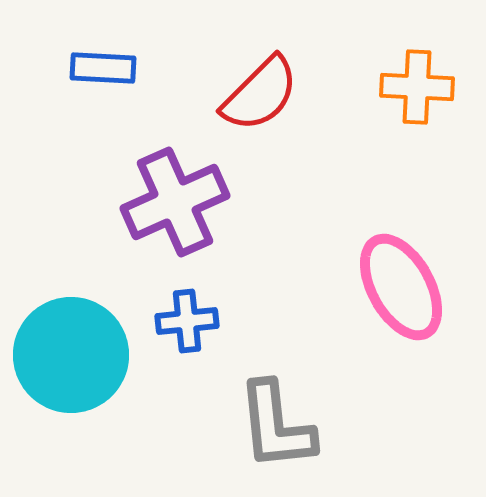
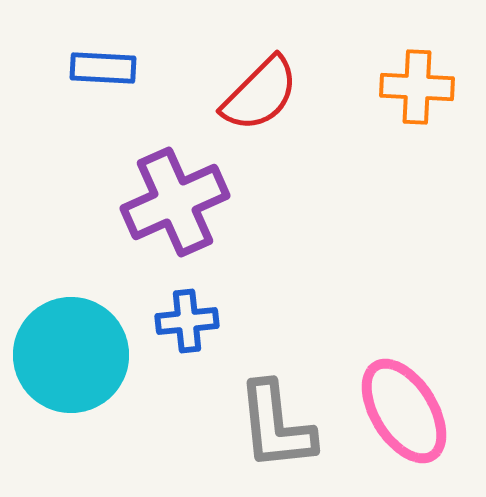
pink ellipse: moved 3 px right, 124 px down; rotated 3 degrees counterclockwise
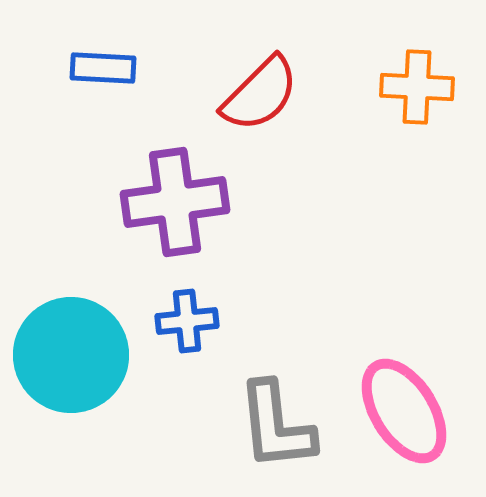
purple cross: rotated 16 degrees clockwise
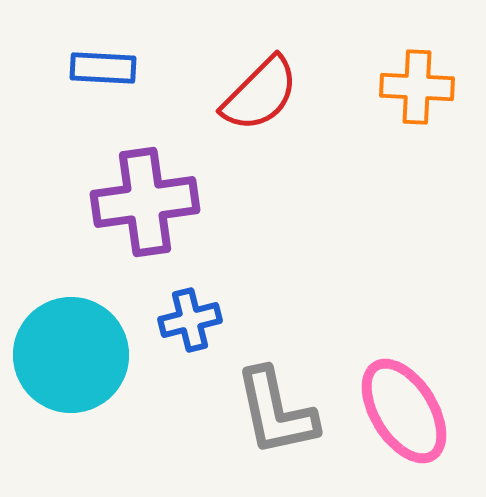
purple cross: moved 30 px left
blue cross: moved 3 px right, 1 px up; rotated 8 degrees counterclockwise
gray L-shape: moved 14 px up; rotated 6 degrees counterclockwise
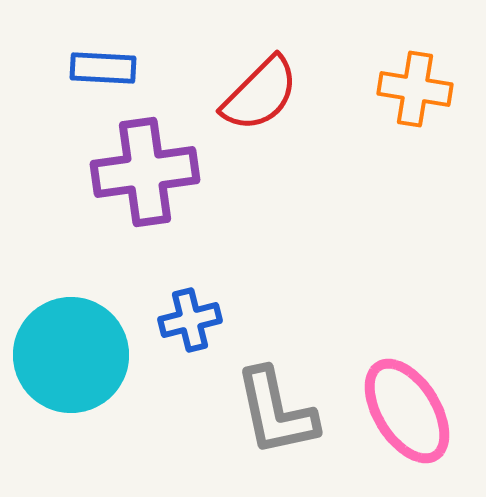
orange cross: moved 2 px left, 2 px down; rotated 6 degrees clockwise
purple cross: moved 30 px up
pink ellipse: moved 3 px right
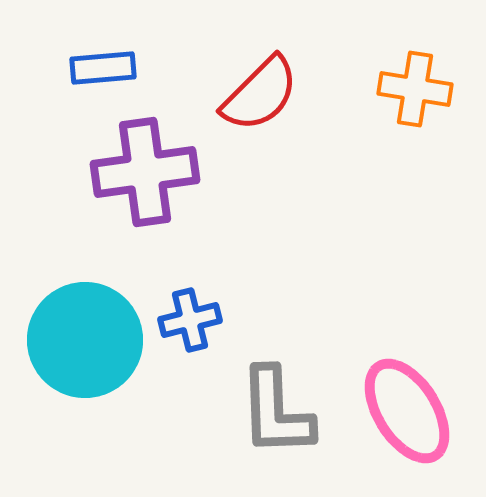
blue rectangle: rotated 8 degrees counterclockwise
cyan circle: moved 14 px right, 15 px up
gray L-shape: rotated 10 degrees clockwise
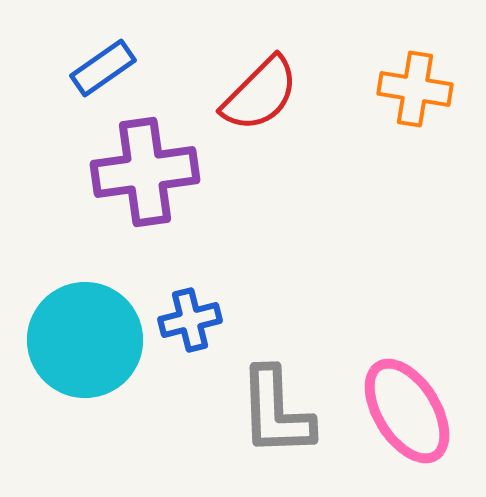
blue rectangle: rotated 30 degrees counterclockwise
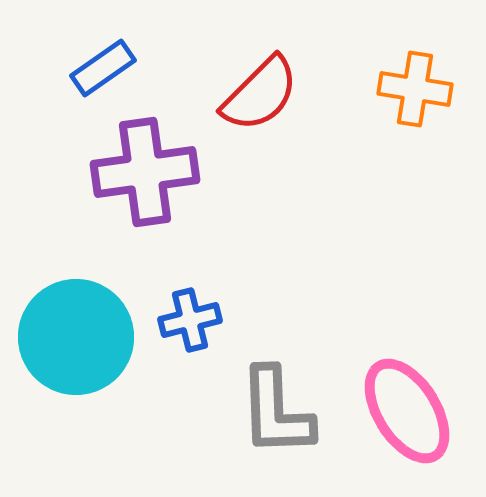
cyan circle: moved 9 px left, 3 px up
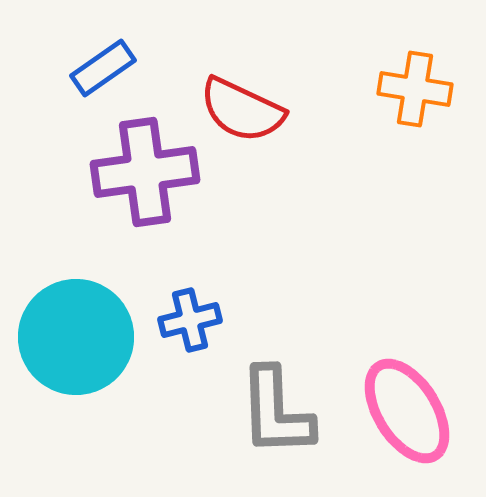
red semicircle: moved 18 px left, 16 px down; rotated 70 degrees clockwise
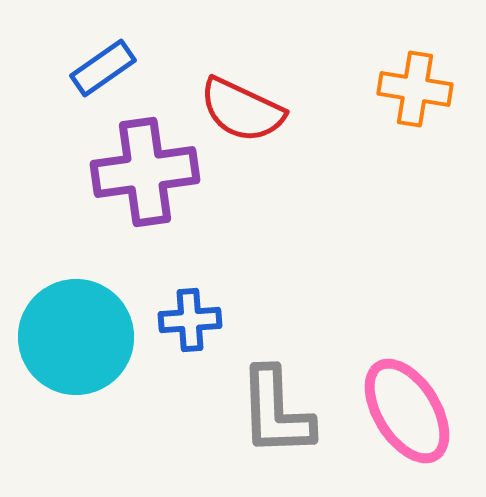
blue cross: rotated 10 degrees clockwise
